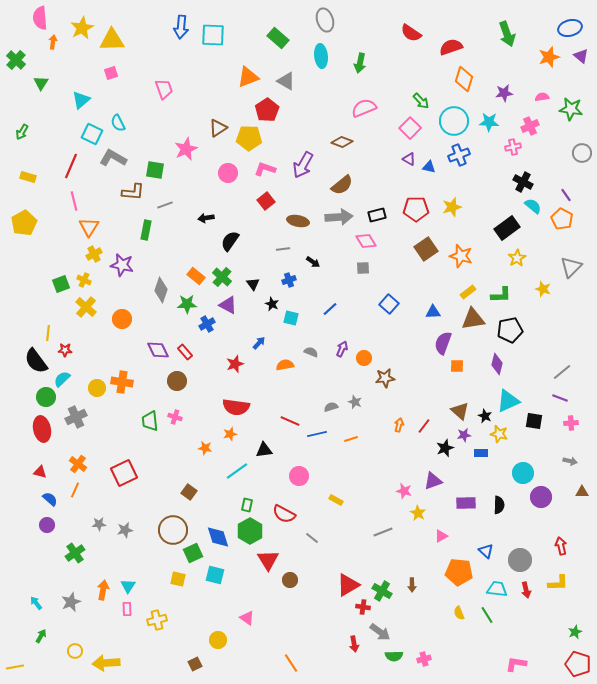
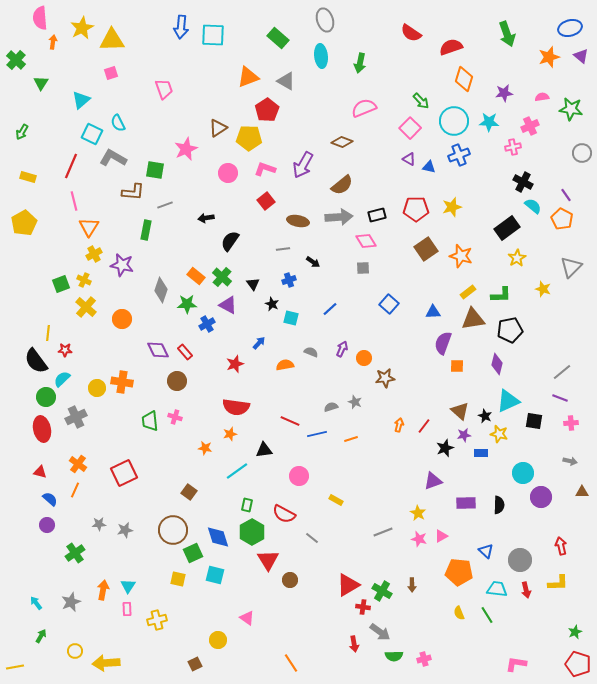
pink star at (404, 491): moved 15 px right, 48 px down
green hexagon at (250, 531): moved 2 px right, 1 px down
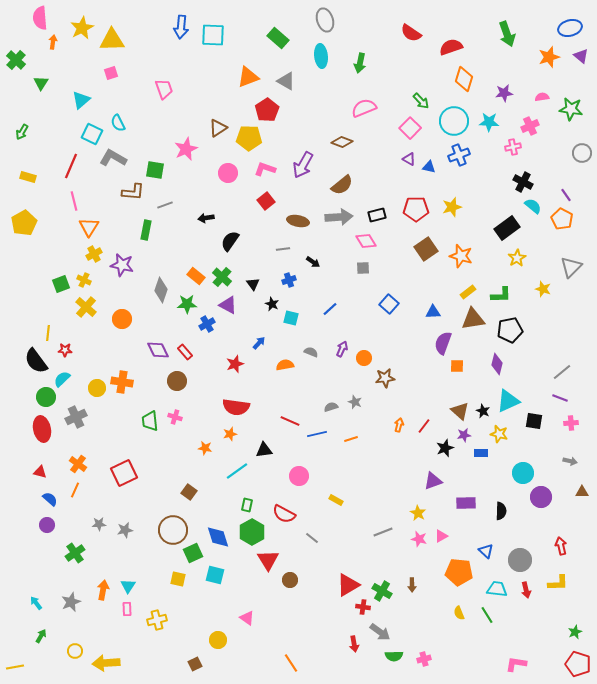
black star at (485, 416): moved 2 px left, 5 px up
black semicircle at (499, 505): moved 2 px right, 6 px down
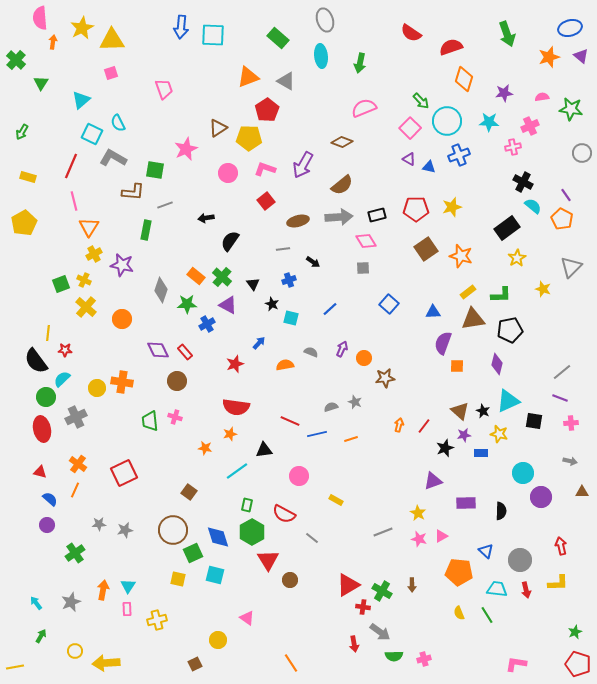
cyan circle at (454, 121): moved 7 px left
brown ellipse at (298, 221): rotated 25 degrees counterclockwise
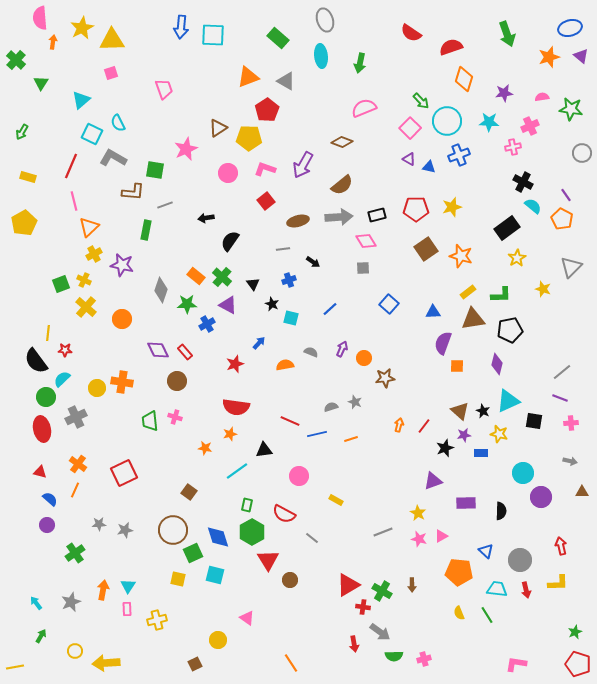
orange triangle at (89, 227): rotated 15 degrees clockwise
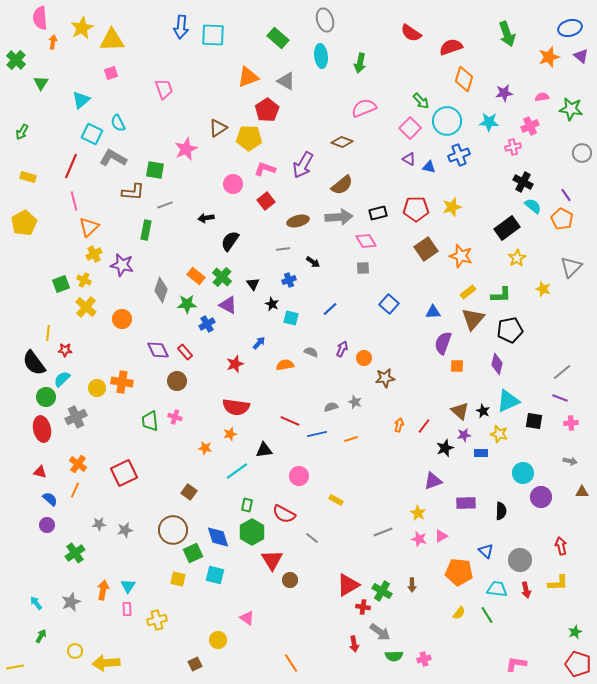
pink circle at (228, 173): moved 5 px right, 11 px down
black rectangle at (377, 215): moved 1 px right, 2 px up
brown triangle at (473, 319): rotated 40 degrees counterclockwise
black semicircle at (36, 361): moved 2 px left, 2 px down
red triangle at (268, 560): moved 4 px right
yellow semicircle at (459, 613): rotated 120 degrees counterclockwise
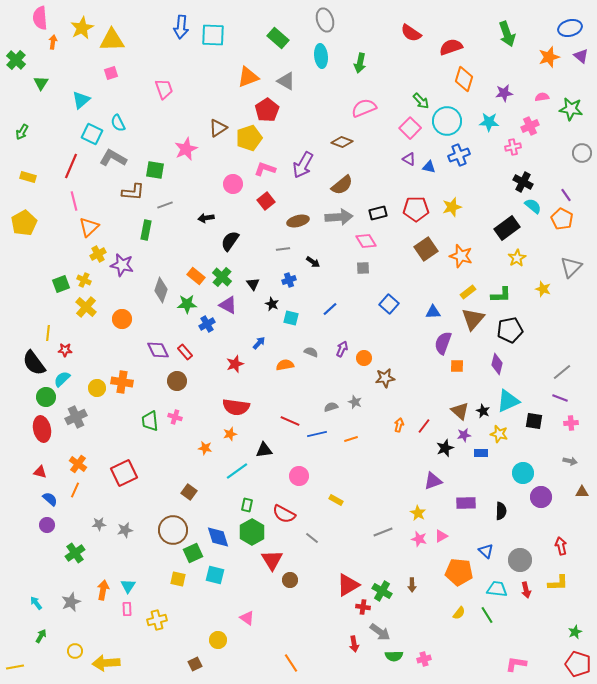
yellow pentagon at (249, 138): rotated 20 degrees counterclockwise
yellow cross at (94, 254): moved 4 px right
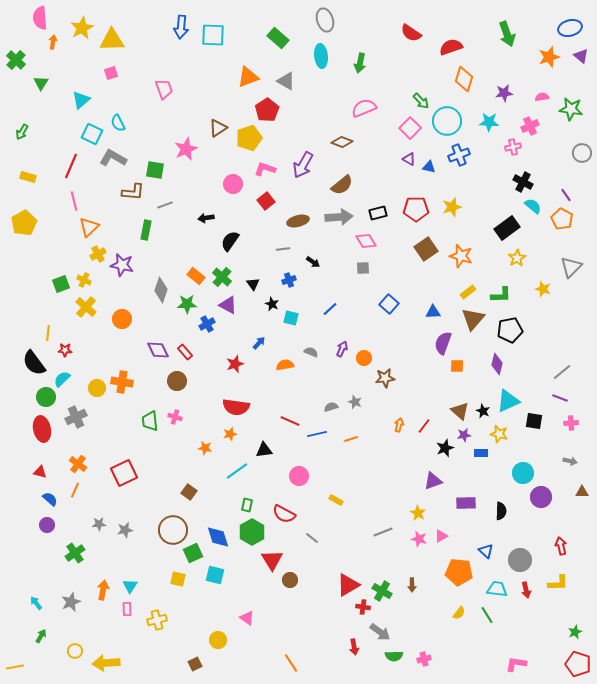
cyan triangle at (128, 586): moved 2 px right
red arrow at (354, 644): moved 3 px down
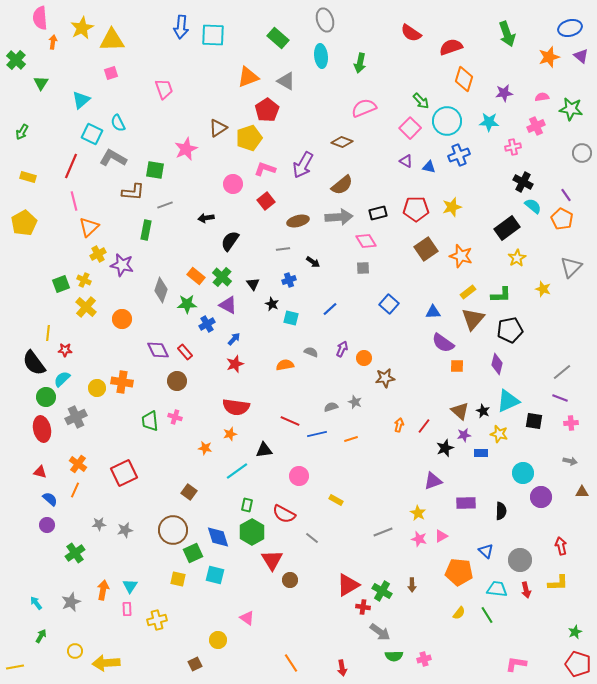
pink cross at (530, 126): moved 6 px right
purple triangle at (409, 159): moved 3 px left, 2 px down
blue arrow at (259, 343): moved 25 px left, 4 px up
purple semicircle at (443, 343): rotated 75 degrees counterclockwise
red arrow at (354, 647): moved 12 px left, 21 px down
